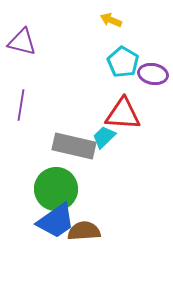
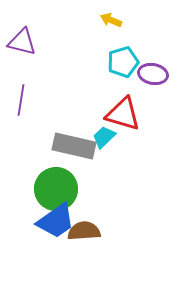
cyan pentagon: rotated 24 degrees clockwise
purple line: moved 5 px up
red triangle: rotated 12 degrees clockwise
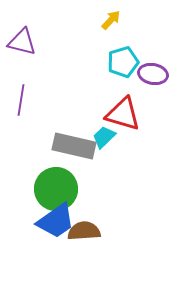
yellow arrow: rotated 110 degrees clockwise
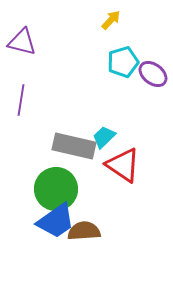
purple ellipse: rotated 28 degrees clockwise
red triangle: moved 51 px down; rotated 18 degrees clockwise
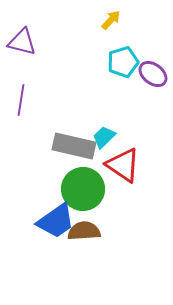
green circle: moved 27 px right
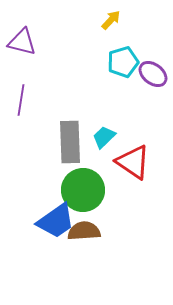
gray rectangle: moved 4 px left, 4 px up; rotated 75 degrees clockwise
red triangle: moved 10 px right, 3 px up
green circle: moved 1 px down
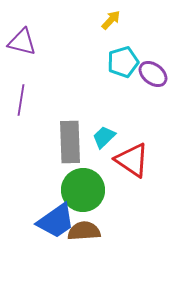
red triangle: moved 1 px left, 2 px up
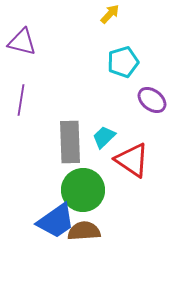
yellow arrow: moved 1 px left, 6 px up
purple ellipse: moved 1 px left, 26 px down
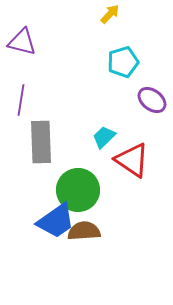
gray rectangle: moved 29 px left
green circle: moved 5 px left
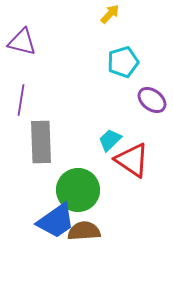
cyan trapezoid: moved 6 px right, 3 px down
